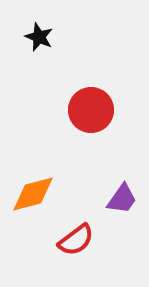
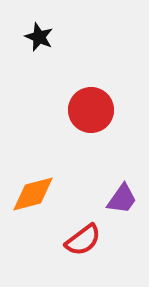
red semicircle: moved 7 px right
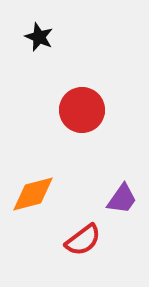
red circle: moved 9 px left
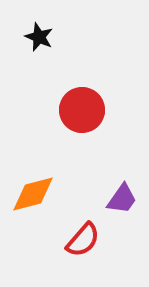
red semicircle: rotated 12 degrees counterclockwise
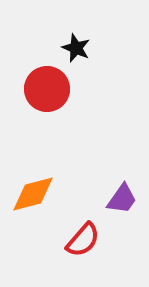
black star: moved 37 px right, 11 px down
red circle: moved 35 px left, 21 px up
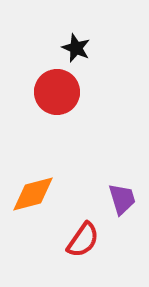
red circle: moved 10 px right, 3 px down
purple trapezoid: rotated 52 degrees counterclockwise
red semicircle: rotated 6 degrees counterclockwise
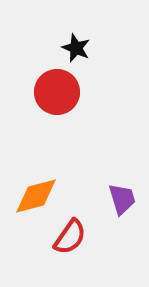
orange diamond: moved 3 px right, 2 px down
red semicircle: moved 13 px left, 3 px up
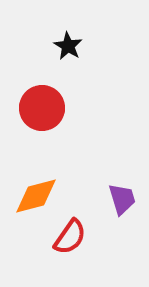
black star: moved 8 px left, 2 px up; rotated 8 degrees clockwise
red circle: moved 15 px left, 16 px down
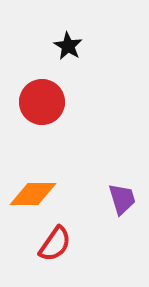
red circle: moved 6 px up
orange diamond: moved 3 px left, 2 px up; rotated 15 degrees clockwise
red semicircle: moved 15 px left, 7 px down
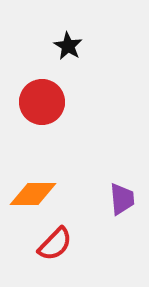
purple trapezoid: rotated 12 degrees clockwise
red semicircle: rotated 9 degrees clockwise
